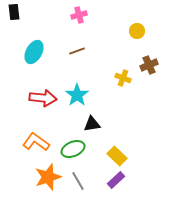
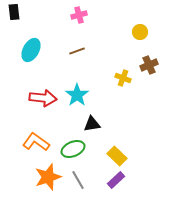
yellow circle: moved 3 px right, 1 px down
cyan ellipse: moved 3 px left, 2 px up
gray line: moved 1 px up
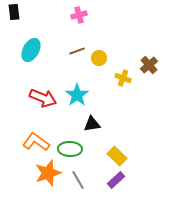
yellow circle: moved 41 px left, 26 px down
brown cross: rotated 18 degrees counterclockwise
red arrow: rotated 16 degrees clockwise
green ellipse: moved 3 px left; rotated 25 degrees clockwise
orange star: moved 4 px up
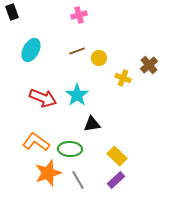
black rectangle: moved 2 px left; rotated 14 degrees counterclockwise
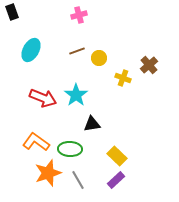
cyan star: moved 1 px left
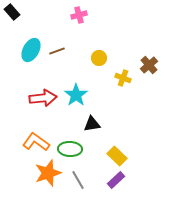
black rectangle: rotated 21 degrees counterclockwise
brown line: moved 20 px left
red arrow: rotated 28 degrees counterclockwise
